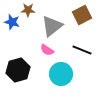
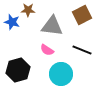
gray triangle: rotated 45 degrees clockwise
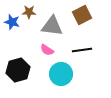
brown star: moved 1 px right, 2 px down
black line: rotated 30 degrees counterclockwise
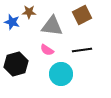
black hexagon: moved 2 px left, 6 px up
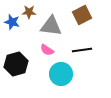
gray triangle: moved 1 px left
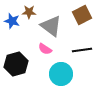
blue star: moved 1 px up
gray triangle: rotated 30 degrees clockwise
pink semicircle: moved 2 px left, 1 px up
